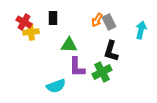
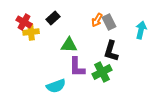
black rectangle: rotated 48 degrees clockwise
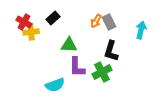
orange arrow: moved 1 px left, 1 px down
cyan semicircle: moved 1 px left, 1 px up
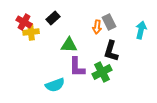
orange arrow: moved 1 px right, 6 px down; rotated 24 degrees counterclockwise
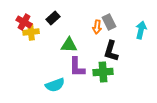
green cross: moved 1 px right; rotated 24 degrees clockwise
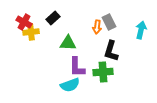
green triangle: moved 1 px left, 2 px up
cyan semicircle: moved 15 px right
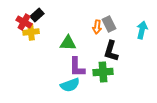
black rectangle: moved 16 px left, 3 px up
gray rectangle: moved 2 px down
cyan arrow: moved 1 px right
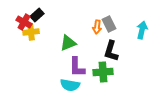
green triangle: rotated 24 degrees counterclockwise
cyan semicircle: rotated 30 degrees clockwise
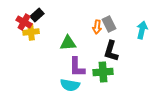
green triangle: rotated 18 degrees clockwise
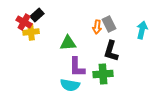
green cross: moved 2 px down
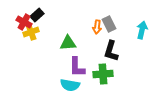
yellow cross: rotated 14 degrees counterclockwise
